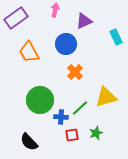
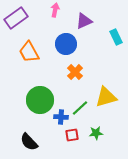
green star: rotated 16 degrees clockwise
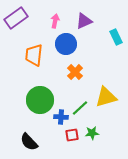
pink arrow: moved 11 px down
orange trapezoid: moved 5 px right, 3 px down; rotated 35 degrees clockwise
green star: moved 4 px left
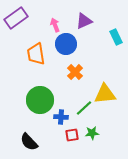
pink arrow: moved 4 px down; rotated 32 degrees counterclockwise
orange trapezoid: moved 2 px right, 1 px up; rotated 15 degrees counterclockwise
yellow triangle: moved 1 px left, 3 px up; rotated 10 degrees clockwise
green line: moved 4 px right
